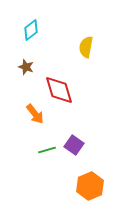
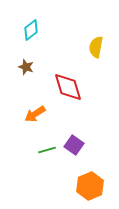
yellow semicircle: moved 10 px right
red diamond: moved 9 px right, 3 px up
orange arrow: rotated 95 degrees clockwise
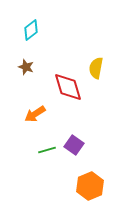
yellow semicircle: moved 21 px down
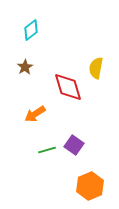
brown star: moved 1 px left; rotated 21 degrees clockwise
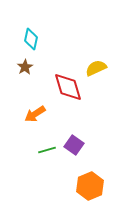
cyan diamond: moved 9 px down; rotated 40 degrees counterclockwise
yellow semicircle: rotated 55 degrees clockwise
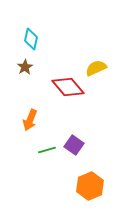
red diamond: rotated 24 degrees counterclockwise
orange arrow: moved 5 px left, 6 px down; rotated 35 degrees counterclockwise
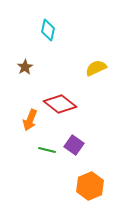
cyan diamond: moved 17 px right, 9 px up
red diamond: moved 8 px left, 17 px down; rotated 12 degrees counterclockwise
green line: rotated 30 degrees clockwise
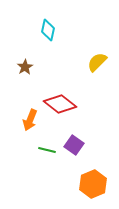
yellow semicircle: moved 1 px right, 6 px up; rotated 20 degrees counterclockwise
orange hexagon: moved 3 px right, 2 px up
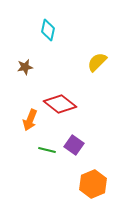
brown star: rotated 21 degrees clockwise
